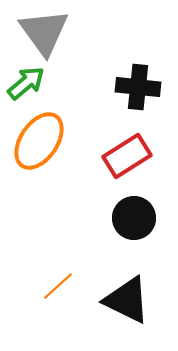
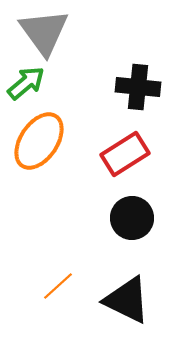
red rectangle: moved 2 px left, 2 px up
black circle: moved 2 px left
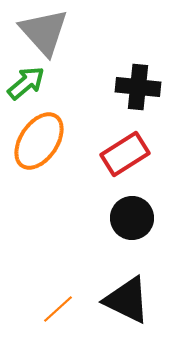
gray triangle: rotated 6 degrees counterclockwise
orange line: moved 23 px down
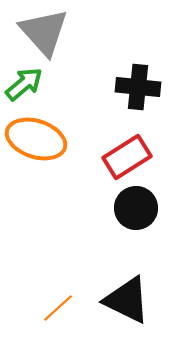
green arrow: moved 2 px left, 1 px down
orange ellipse: moved 3 px left, 2 px up; rotated 74 degrees clockwise
red rectangle: moved 2 px right, 3 px down
black circle: moved 4 px right, 10 px up
orange line: moved 1 px up
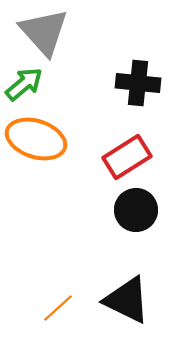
black cross: moved 4 px up
black circle: moved 2 px down
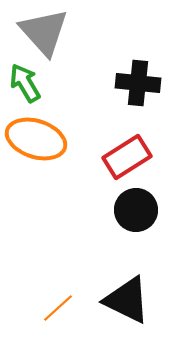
green arrow: moved 1 px right, 1 px up; rotated 81 degrees counterclockwise
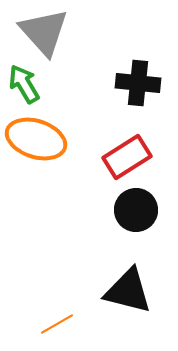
green arrow: moved 1 px left, 1 px down
black triangle: moved 1 px right, 9 px up; rotated 12 degrees counterclockwise
orange line: moved 1 px left, 16 px down; rotated 12 degrees clockwise
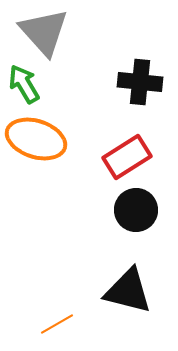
black cross: moved 2 px right, 1 px up
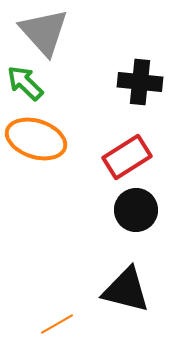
green arrow: moved 1 px right, 1 px up; rotated 15 degrees counterclockwise
black triangle: moved 2 px left, 1 px up
